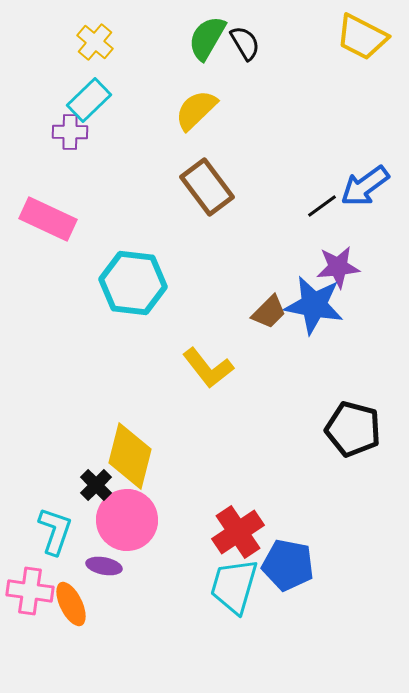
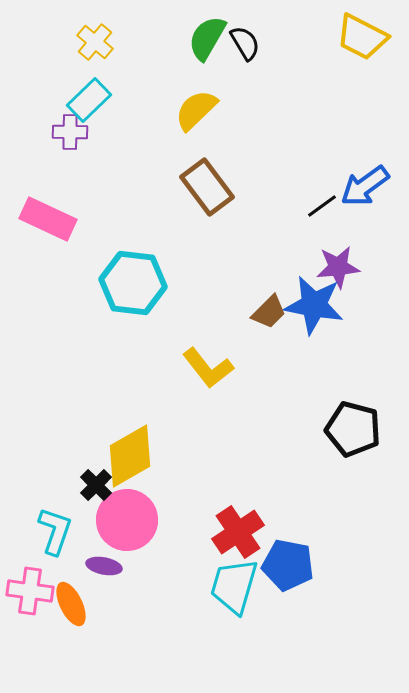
yellow diamond: rotated 46 degrees clockwise
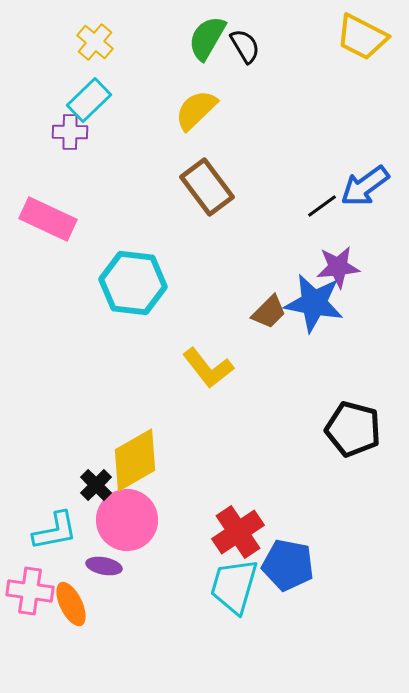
black semicircle: moved 3 px down
blue star: moved 2 px up
yellow diamond: moved 5 px right, 4 px down
cyan L-shape: rotated 60 degrees clockwise
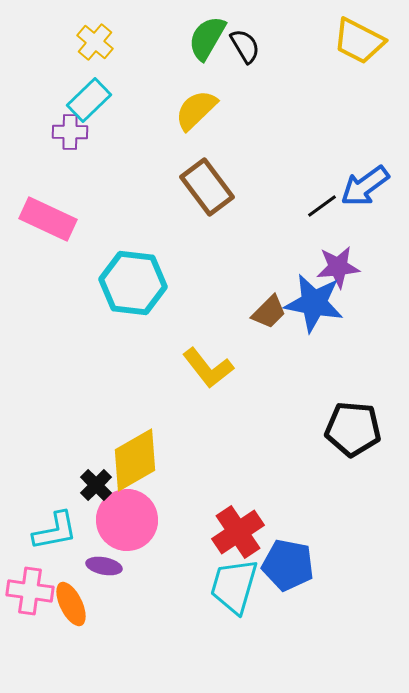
yellow trapezoid: moved 3 px left, 4 px down
black pentagon: rotated 10 degrees counterclockwise
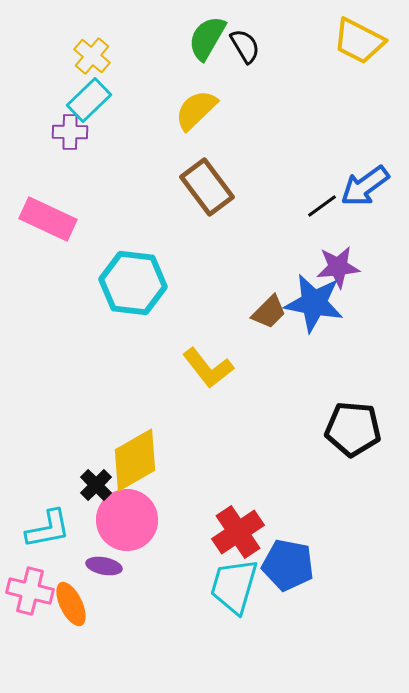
yellow cross: moved 3 px left, 14 px down
cyan L-shape: moved 7 px left, 2 px up
pink cross: rotated 6 degrees clockwise
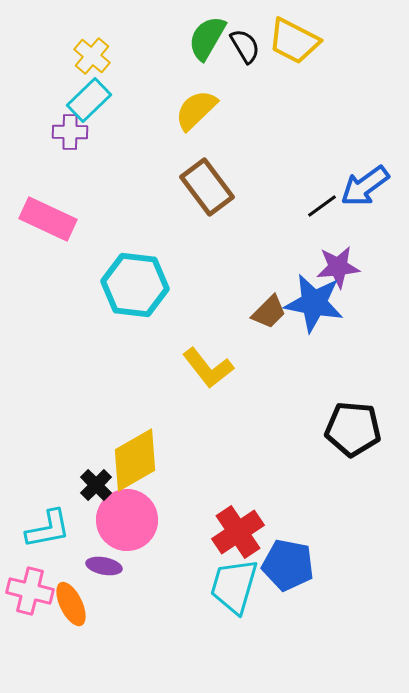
yellow trapezoid: moved 65 px left
cyan hexagon: moved 2 px right, 2 px down
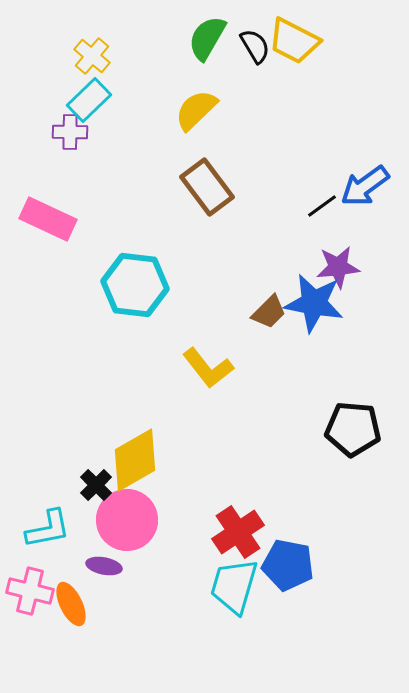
black semicircle: moved 10 px right
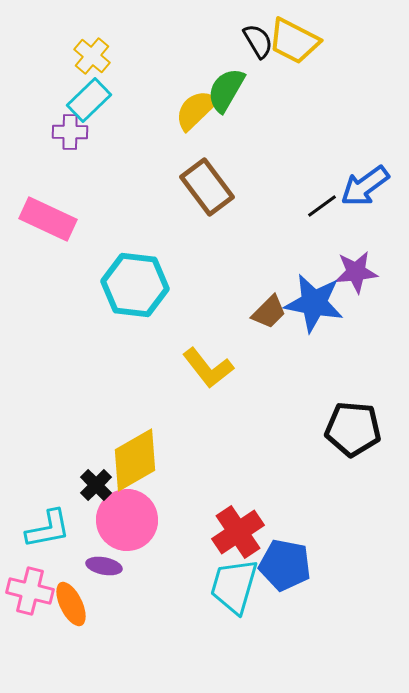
green semicircle: moved 19 px right, 52 px down
black semicircle: moved 3 px right, 5 px up
purple star: moved 18 px right, 5 px down
blue pentagon: moved 3 px left
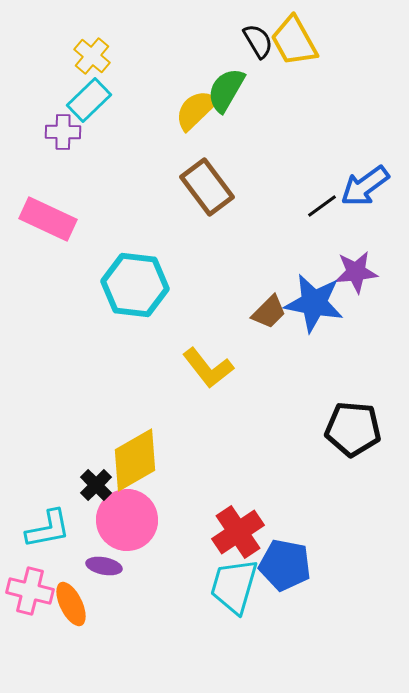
yellow trapezoid: rotated 34 degrees clockwise
purple cross: moved 7 px left
